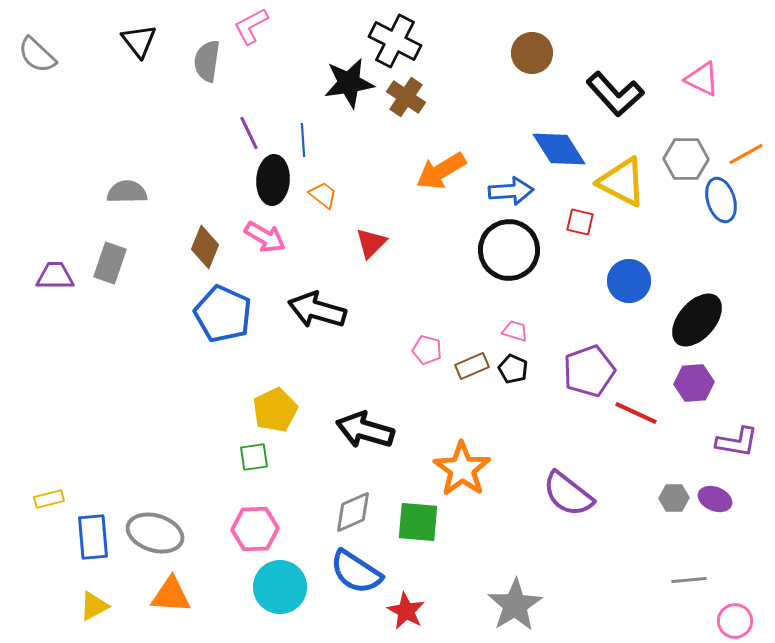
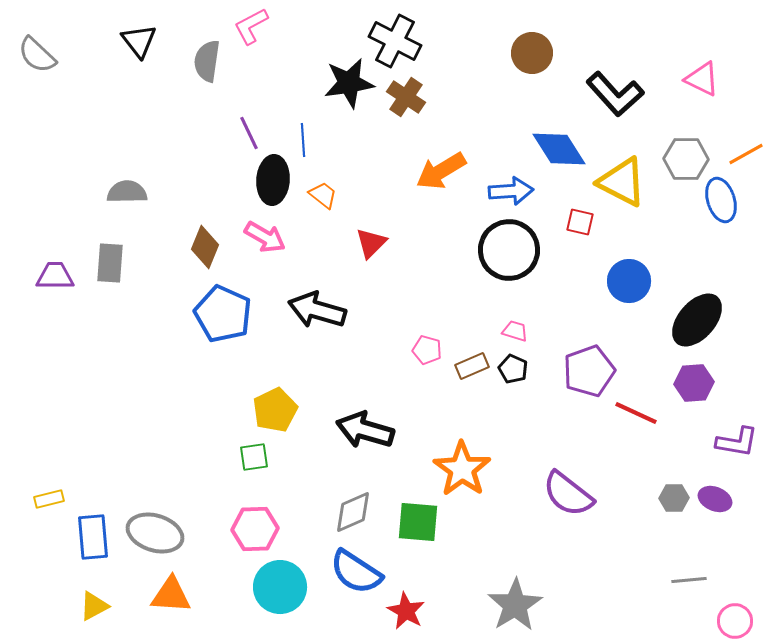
gray rectangle at (110, 263): rotated 15 degrees counterclockwise
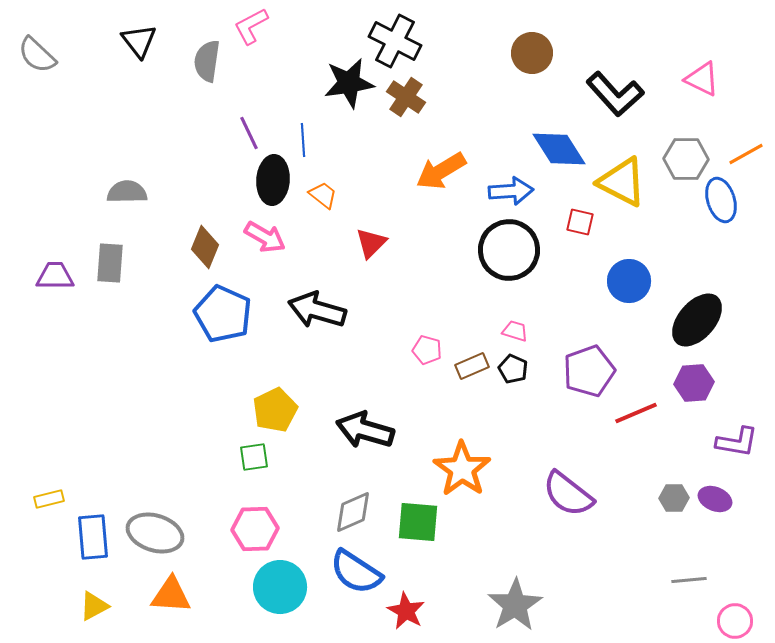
red line at (636, 413): rotated 48 degrees counterclockwise
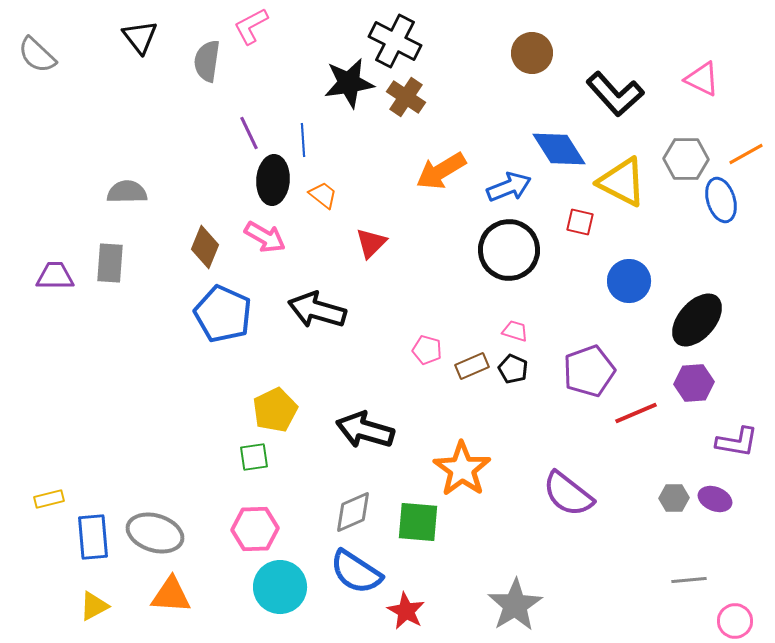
black triangle at (139, 41): moved 1 px right, 4 px up
blue arrow at (511, 191): moved 2 px left, 4 px up; rotated 18 degrees counterclockwise
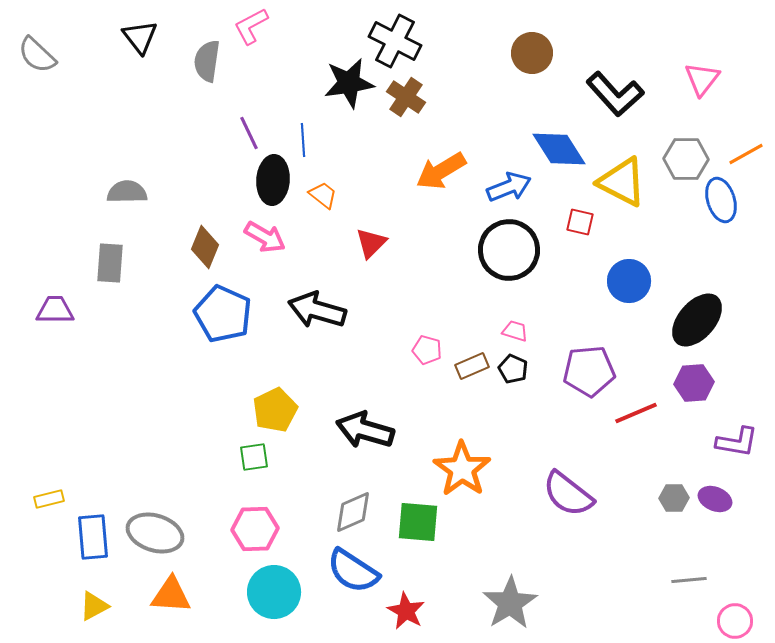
pink triangle at (702, 79): rotated 42 degrees clockwise
purple trapezoid at (55, 276): moved 34 px down
purple pentagon at (589, 371): rotated 15 degrees clockwise
blue semicircle at (356, 572): moved 3 px left, 1 px up
cyan circle at (280, 587): moved 6 px left, 5 px down
gray star at (515, 605): moved 5 px left, 2 px up
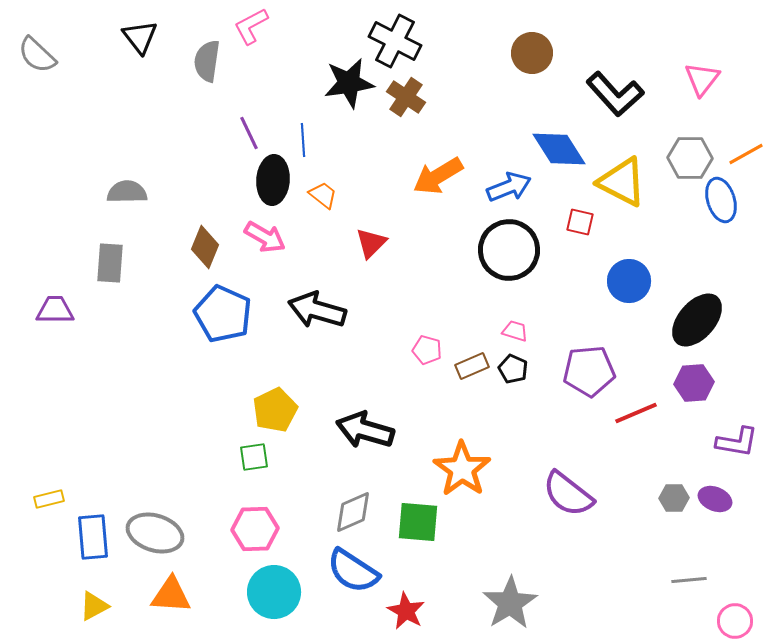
gray hexagon at (686, 159): moved 4 px right, 1 px up
orange arrow at (441, 171): moved 3 px left, 5 px down
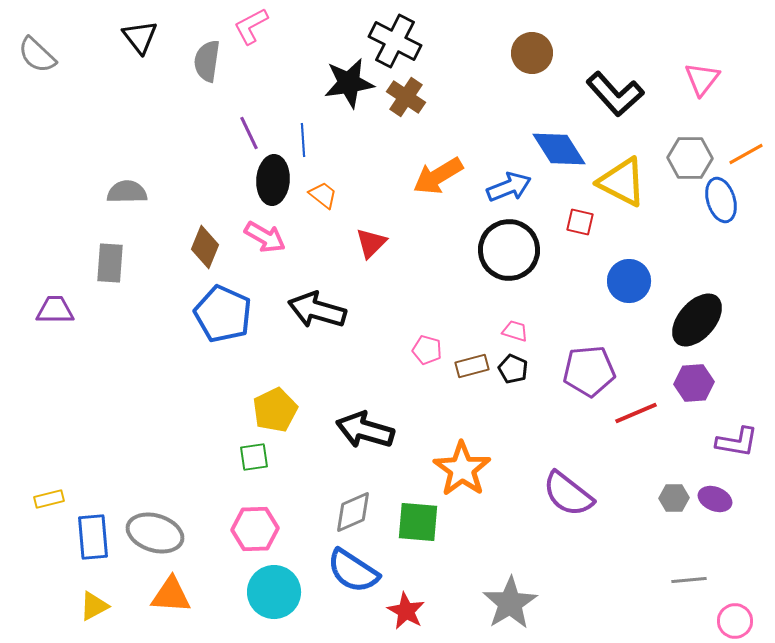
brown rectangle at (472, 366): rotated 8 degrees clockwise
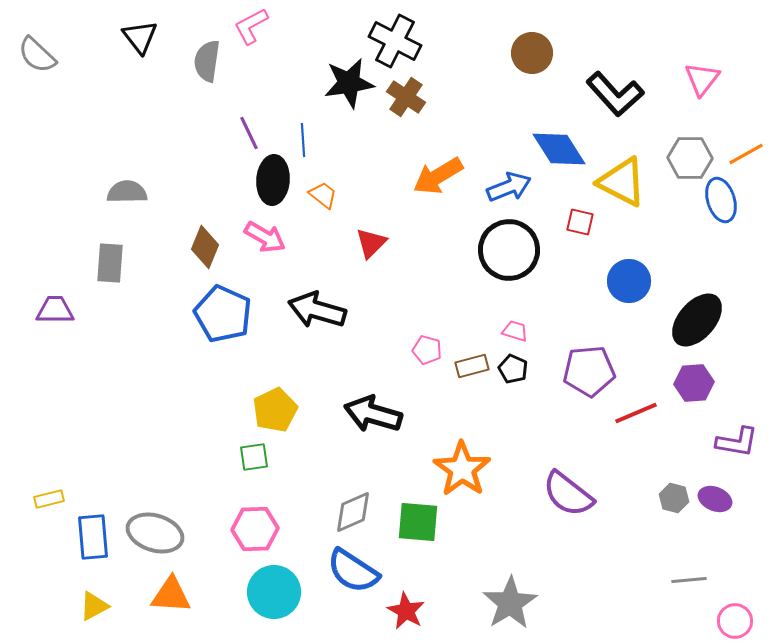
black arrow at (365, 430): moved 8 px right, 16 px up
gray hexagon at (674, 498): rotated 16 degrees clockwise
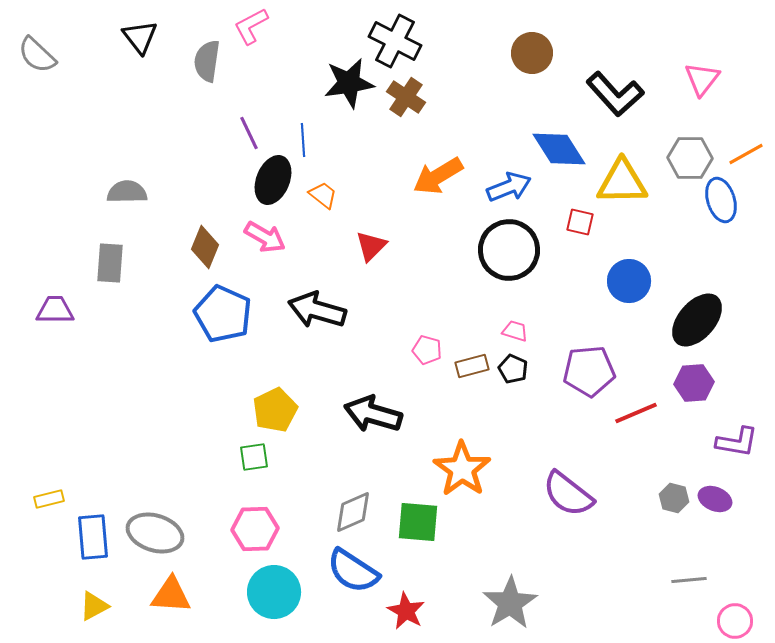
black ellipse at (273, 180): rotated 18 degrees clockwise
yellow triangle at (622, 182): rotated 28 degrees counterclockwise
red triangle at (371, 243): moved 3 px down
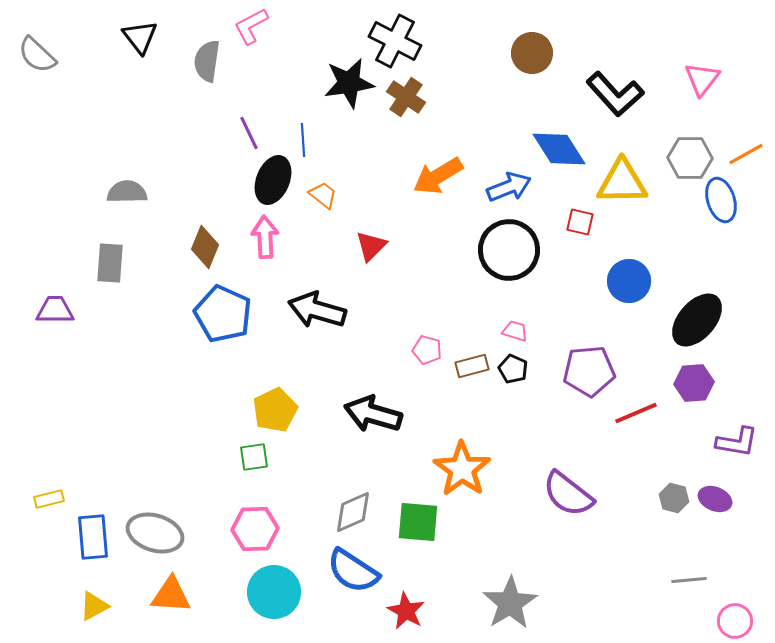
pink arrow at (265, 237): rotated 123 degrees counterclockwise
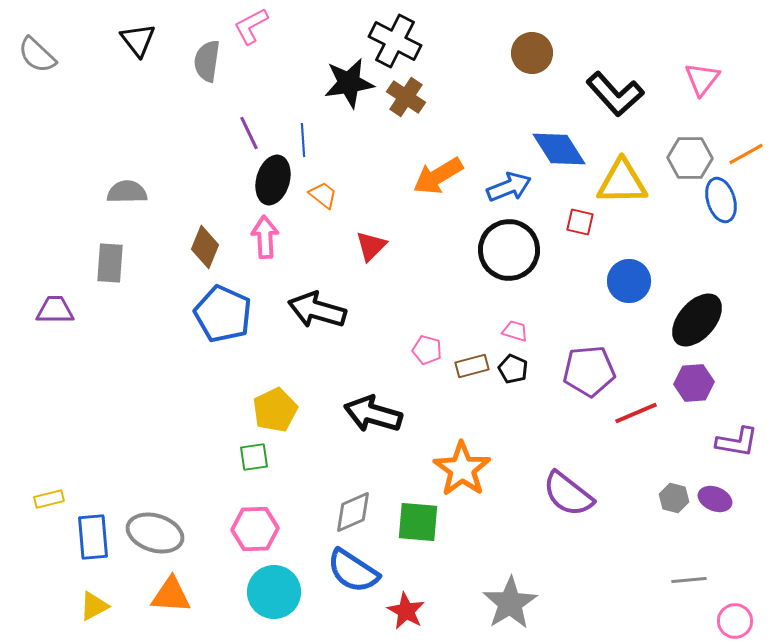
black triangle at (140, 37): moved 2 px left, 3 px down
black ellipse at (273, 180): rotated 6 degrees counterclockwise
